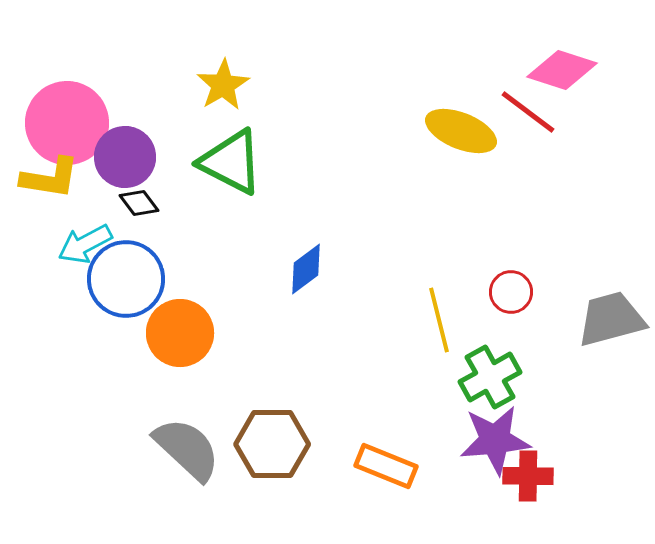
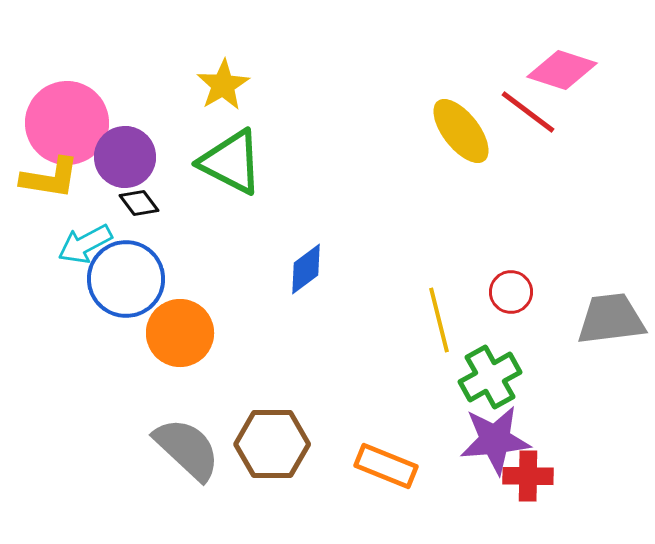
yellow ellipse: rotated 30 degrees clockwise
gray trapezoid: rotated 8 degrees clockwise
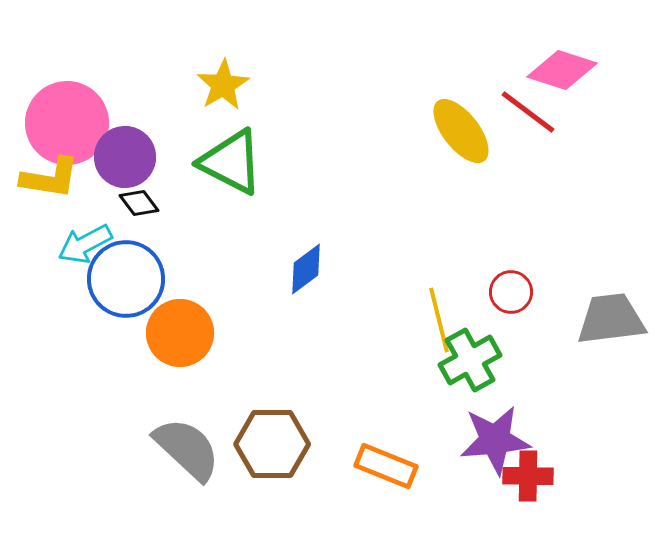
green cross: moved 20 px left, 17 px up
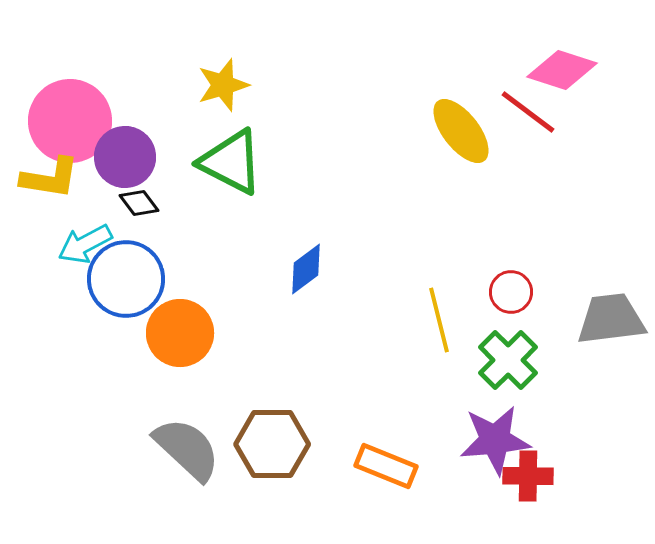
yellow star: rotated 14 degrees clockwise
pink circle: moved 3 px right, 2 px up
green cross: moved 38 px right; rotated 16 degrees counterclockwise
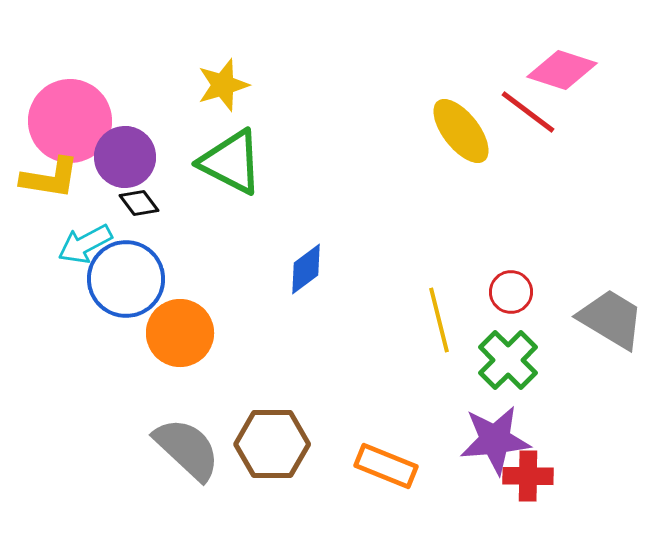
gray trapezoid: rotated 38 degrees clockwise
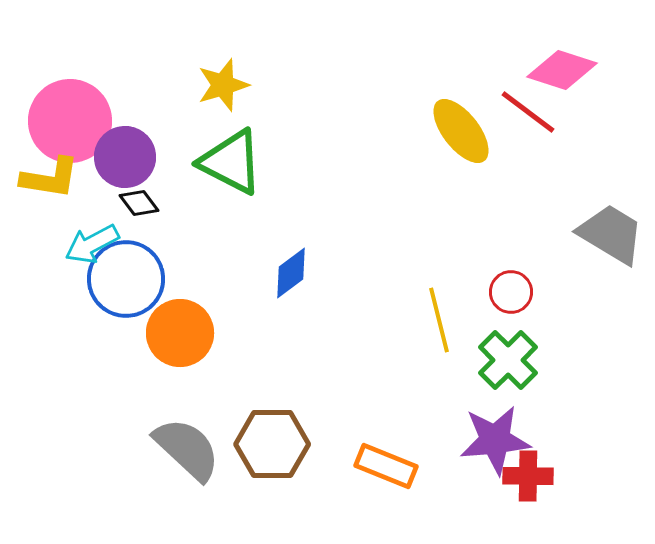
cyan arrow: moved 7 px right
blue diamond: moved 15 px left, 4 px down
gray trapezoid: moved 85 px up
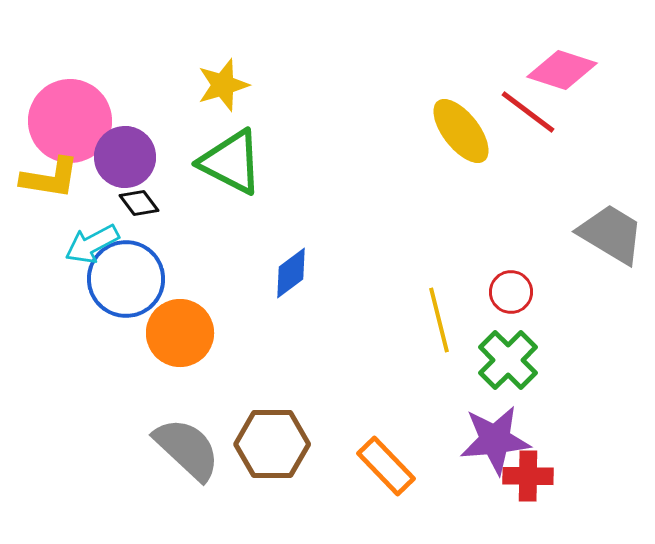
orange rectangle: rotated 24 degrees clockwise
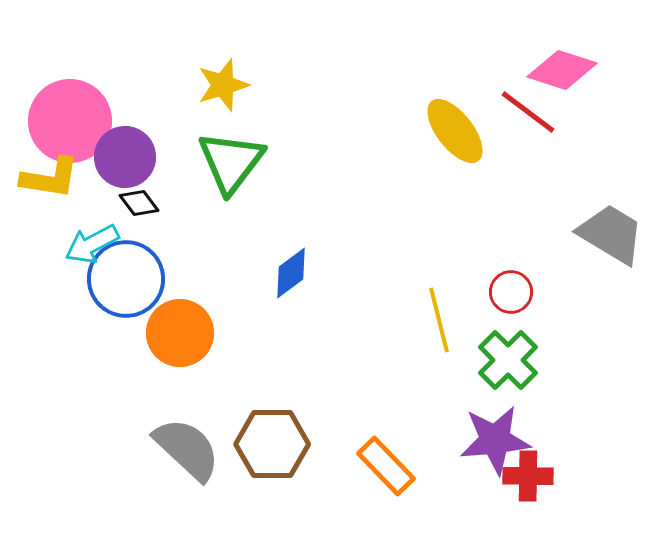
yellow ellipse: moved 6 px left
green triangle: rotated 40 degrees clockwise
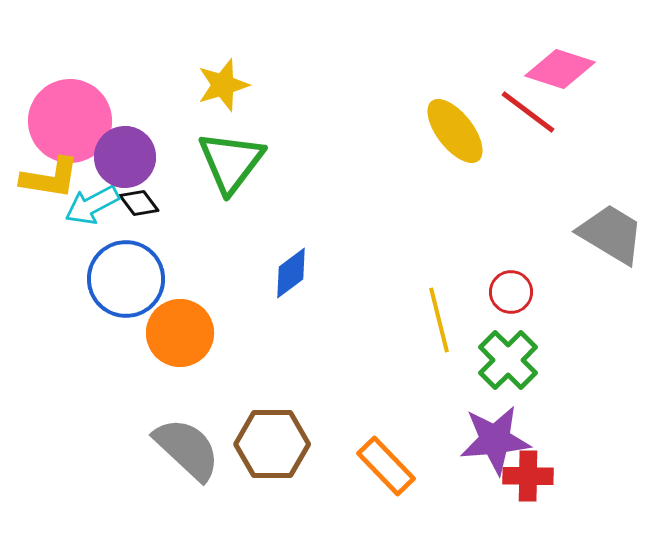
pink diamond: moved 2 px left, 1 px up
cyan arrow: moved 39 px up
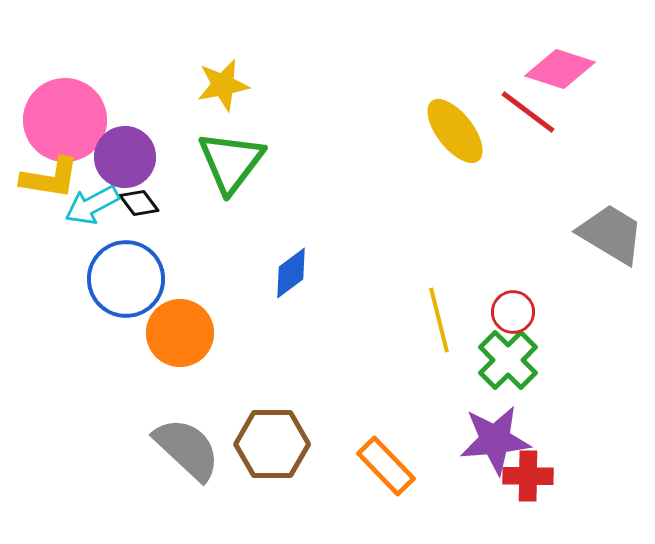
yellow star: rotated 6 degrees clockwise
pink circle: moved 5 px left, 1 px up
red circle: moved 2 px right, 20 px down
